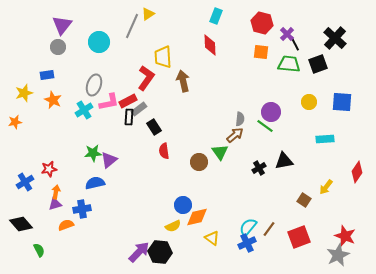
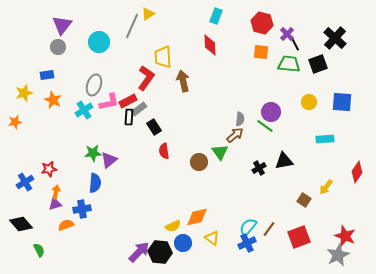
blue semicircle at (95, 183): rotated 108 degrees clockwise
blue circle at (183, 205): moved 38 px down
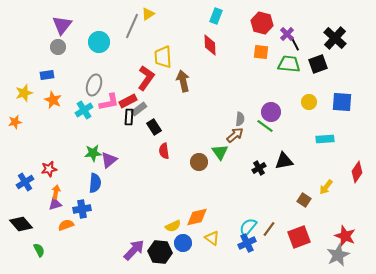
purple arrow at (139, 252): moved 5 px left, 2 px up
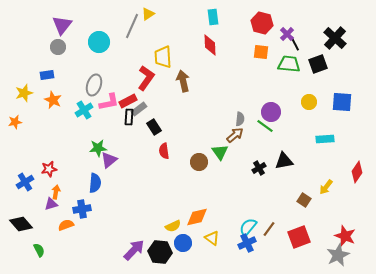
cyan rectangle at (216, 16): moved 3 px left, 1 px down; rotated 28 degrees counterclockwise
green star at (93, 153): moved 5 px right, 5 px up
purple triangle at (55, 204): moved 4 px left
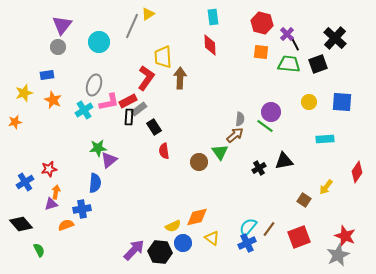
brown arrow at (183, 81): moved 3 px left, 3 px up; rotated 15 degrees clockwise
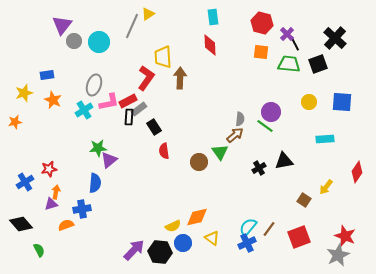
gray circle at (58, 47): moved 16 px right, 6 px up
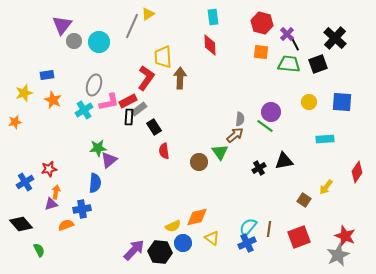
brown line at (269, 229): rotated 28 degrees counterclockwise
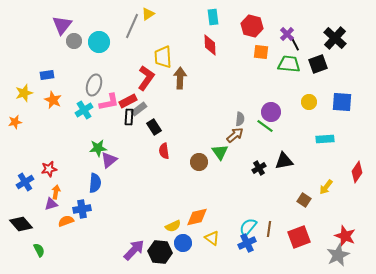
red hexagon at (262, 23): moved 10 px left, 3 px down
orange semicircle at (66, 225): moved 4 px up
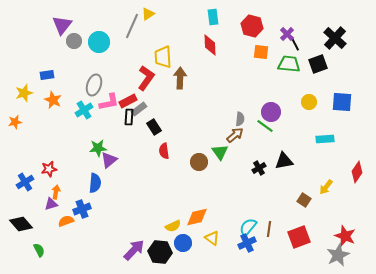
blue cross at (82, 209): rotated 12 degrees counterclockwise
